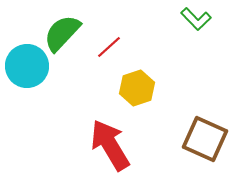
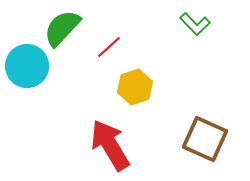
green L-shape: moved 1 px left, 5 px down
green semicircle: moved 5 px up
yellow hexagon: moved 2 px left, 1 px up
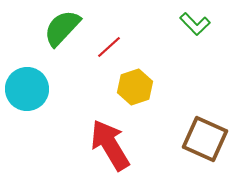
cyan circle: moved 23 px down
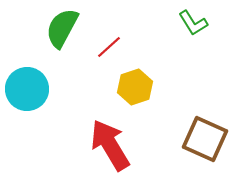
green L-shape: moved 2 px left, 1 px up; rotated 12 degrees clockwise
green semicircle: rotated 15 degrees counterclockwise
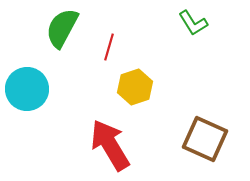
red line: rotated 32 degrees counterclockwise
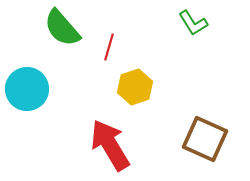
green semicircle: rotated 69 degrees counterclockwise
